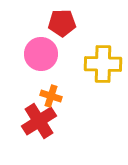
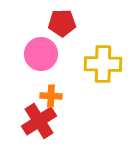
orange cross: rotated 15 degrees counterclockwise
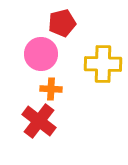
red pentagon: rotated 12 degrees counterclockwise
orange cross: moved 7 px up
red cross: rotated 20 degrees counterclockwise
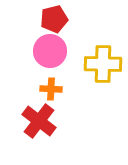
red pentagon: moved 8 px left, 4 px up
pink circle: moved 9 px right, 3 px up
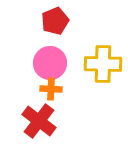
red pentagon: moved 1 px right, 2 px down; rotated 8 degrees counterclockwise
pink circle: moved 12 px down
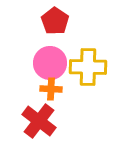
red pentagon: rotated 16 degrees counterclockwise
yellow cross: moved 15 px left, 3 px down
